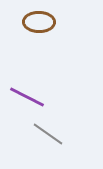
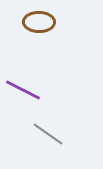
purple line: moved 4 px left, 7 px up
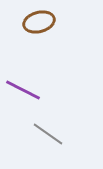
brown ellipse: rotated 16 degrees counterclockwise
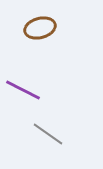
brown ellipse: moved 1 px right, 6 px down
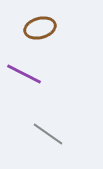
purple line: moved 1 px right, 16 px up
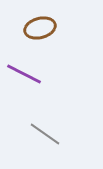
gray line: moved 3 px left
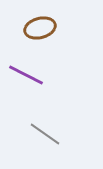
purple line: moved 2 px right, 1 px down
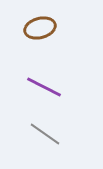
purple line: moved 18 px right, 12 px down
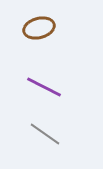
brown ellipse: moved 1 px left
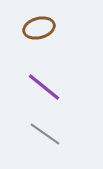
purple line: rotated 12 degrees clockwise
